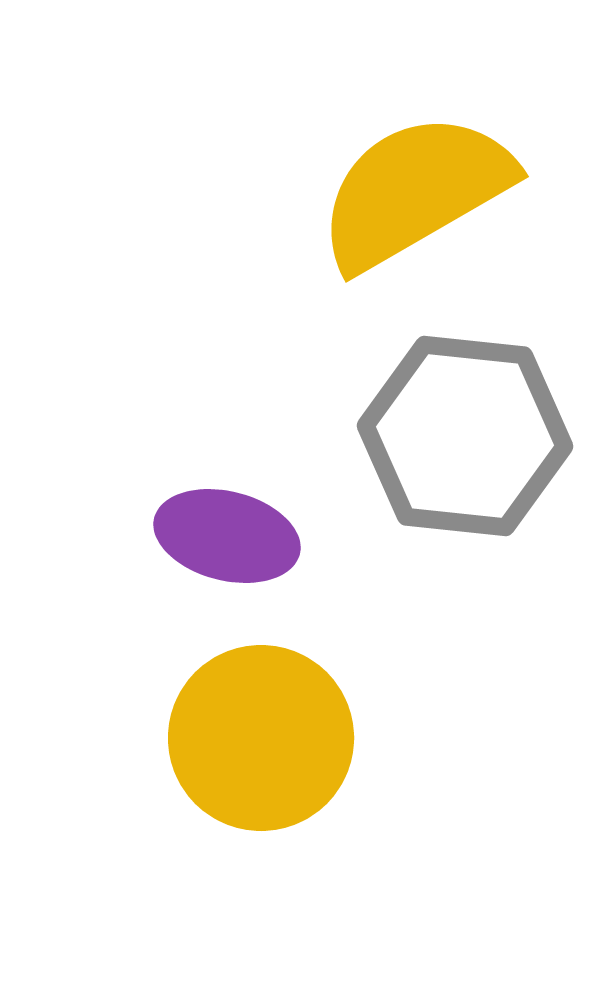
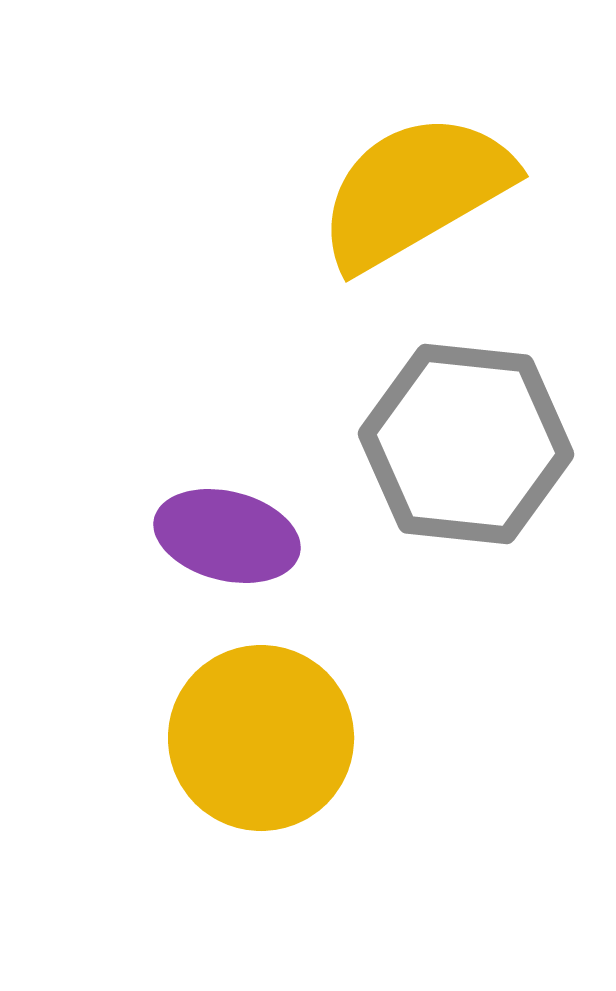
gray hexagon: moved 1 px right, 8 px down
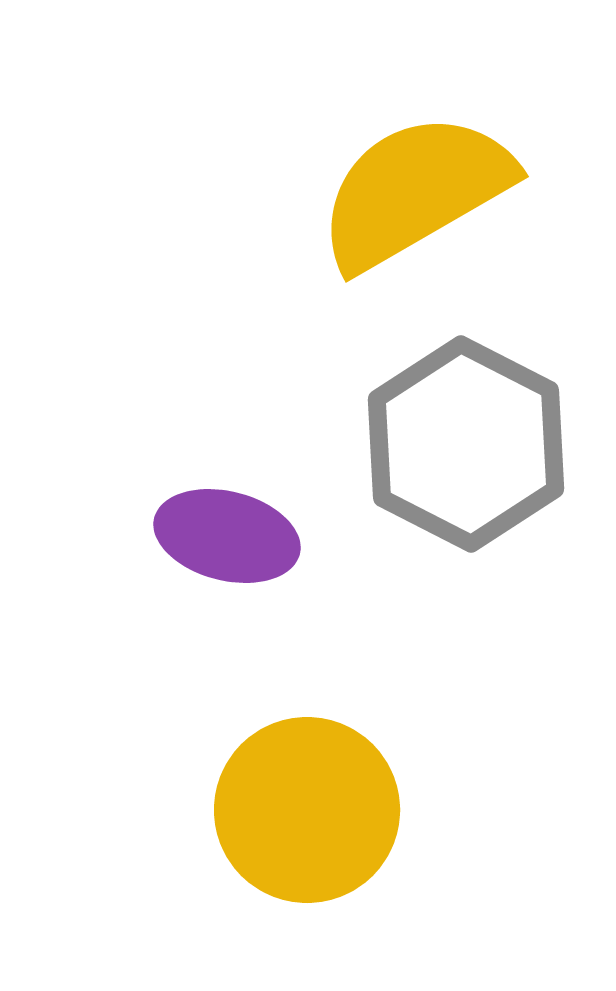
gray hexagon: rotated 21 degrees clockwise
yellow circle: moved 46 px right, 72 px down
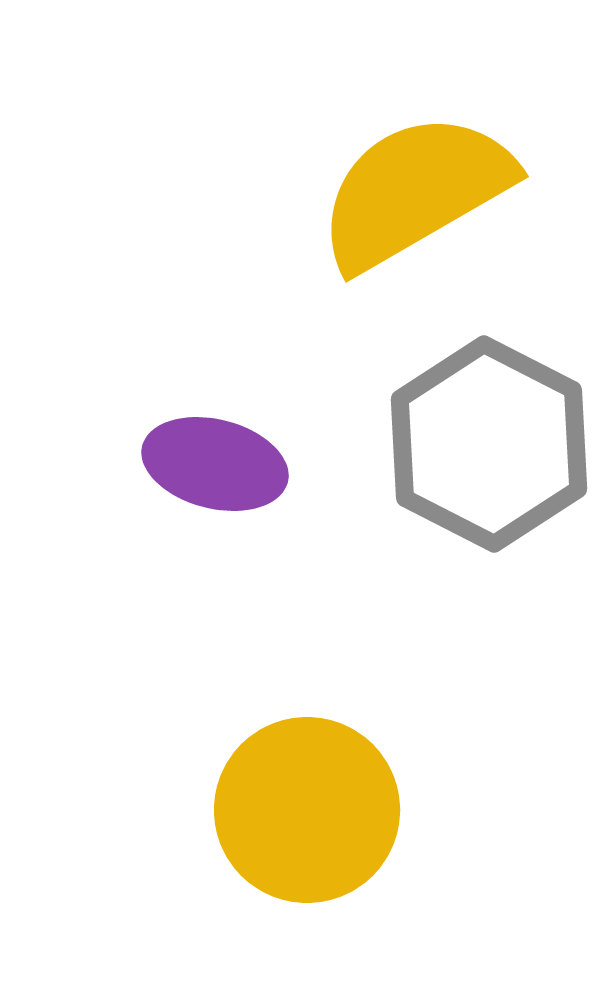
gray hexagon: moved 23 px right
purple ellipse: moved 12 px left, 72 px up
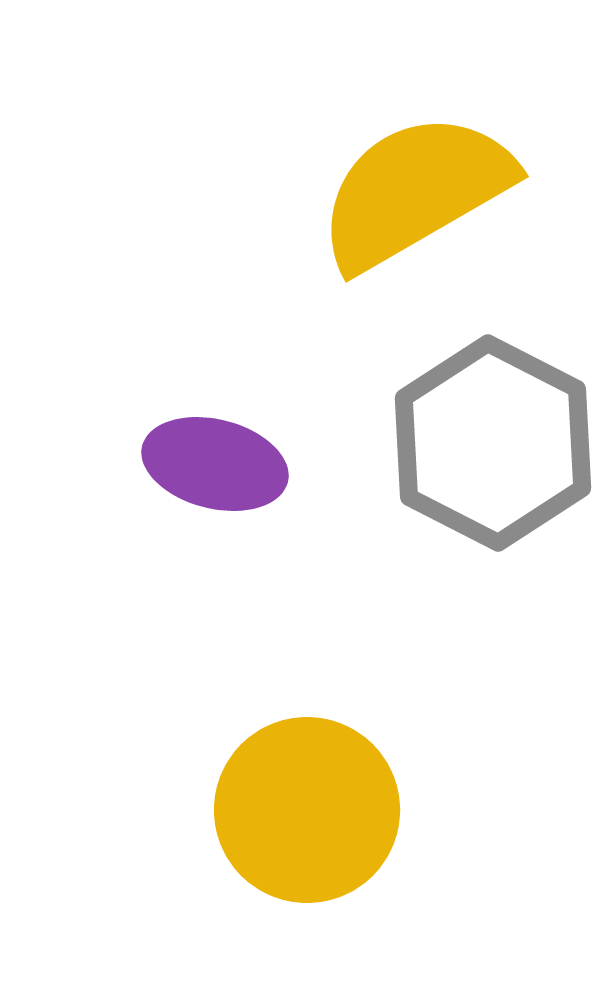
gray hexagon: moved 4 px right, 1 px up
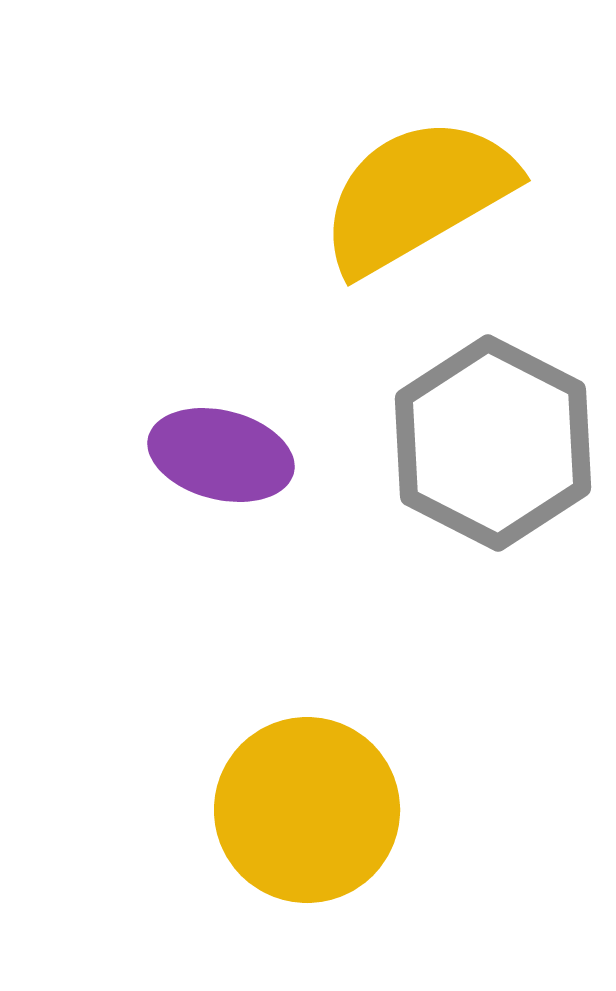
yellow semicircle: moved 2 px right, 4 px down
purple ellipse: moved 6 px right, 9 px up
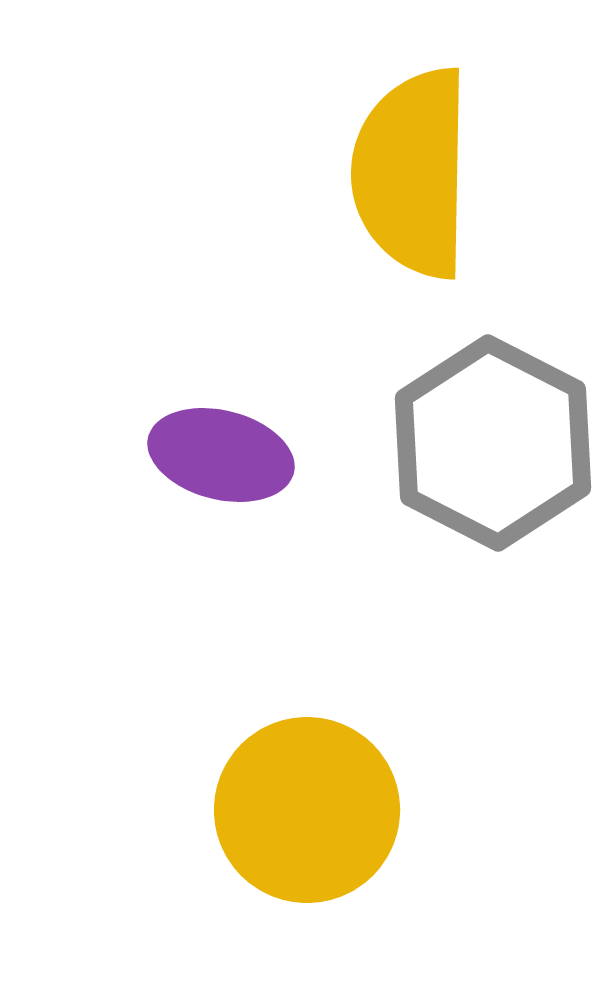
yellow semicircle: moved 5 px left, 22 px up; rotated 59 degrees counterclockwise
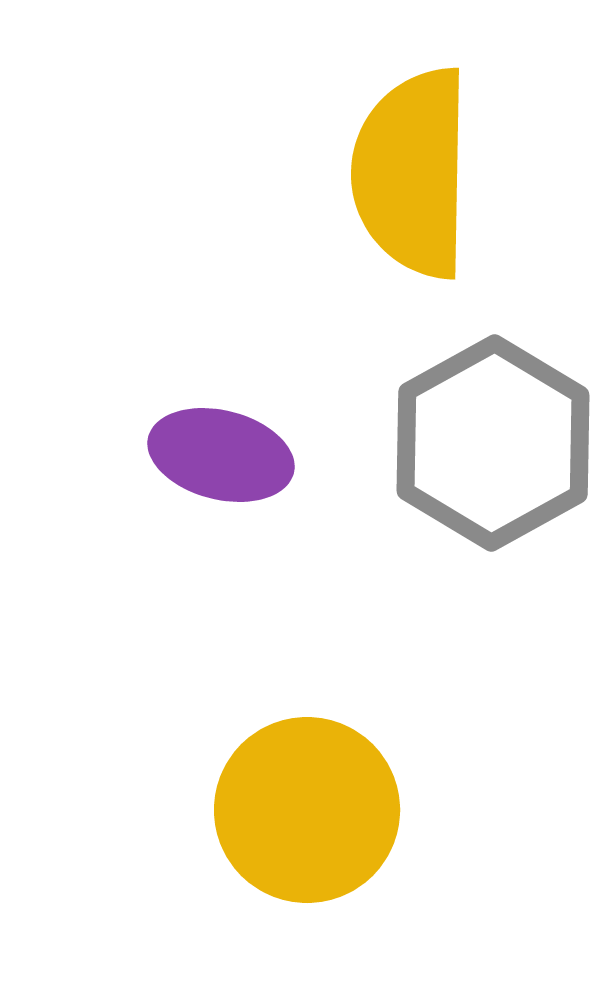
gray hexagon: rotated 4 degrees clockwise
